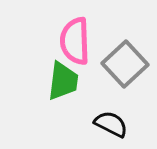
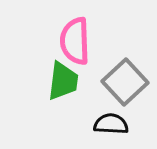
gray square: moved 18 px down
black semicircle: rotated 24 degrees counterclockwise
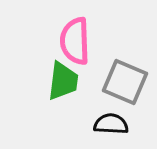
gray square: rotated 24 degrees counterclockwise
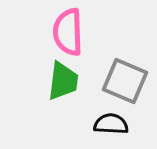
pink semicircle: moved 7 px left, 9 px up
gray square: moved 1 px up
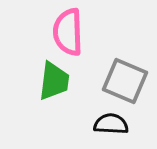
green trapezoid: moved 9 px left
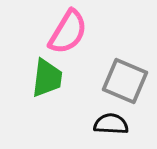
pink semicircle: rotated 147 degrees counterclockwise
green trapezoid: moved 7 px left, 3 px up
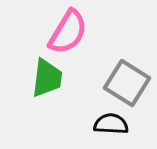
gray square: moved 2 px right, 2 px down; rotated 9 degrees clockwise
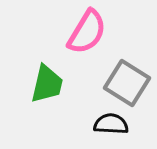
pink semicircle: moved 19 px right
green trapezoid: moved 6 px down; rotated 6 degrees clockwise
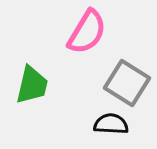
green trapezoid: moved 15 px left, 1 px down
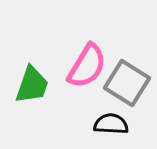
pink semicircle: moved 34 px down
green trapezoid: rotated 6 degrees clockwise
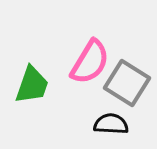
pink semicircle: moved 3 px right, 4 px up
